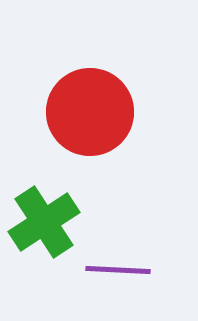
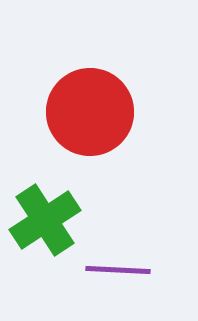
green cross: moved 1 px right, 2 px up
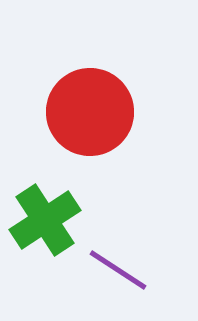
purple line: rotated 30 degrees clockwise
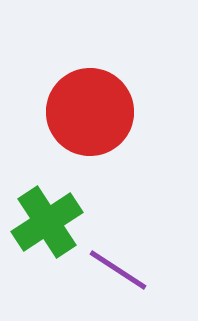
green cross: moved 2 px right, 2 px down
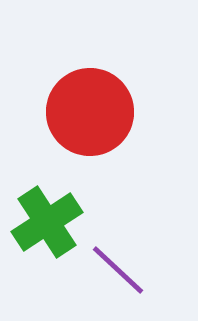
purple line: rotated 10 degrees clockwise
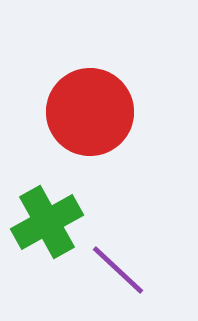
green cross: rotated 4 degrees clockwise
